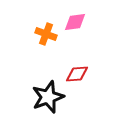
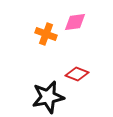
red diamond: rotated 25 degrees clockwise
black star: rotated 8 degrees clockwise
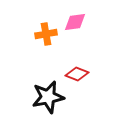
orange cross: rotated 30 degrees counterclockwise
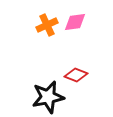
orange cross: moved 1 px right, 9 px up; rotated 15 degrees counterclockwise
red diamond: moved 1 px left, 1 px down
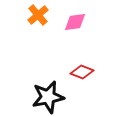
orange cross: moved 9 px left, 10 px up; rotated 15 degrees counterclockwise
red diamond: moved 6 px right, 3 px up
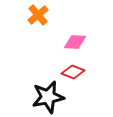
pink diamond: moved 20 px down; rotated 10 degrees clockwise
red diamond: moved 9 px left
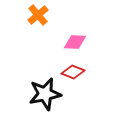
black star: moved 3 px left, 3 px up
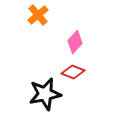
pink diamond: rotated 50 degrees counterclockwise
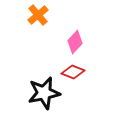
black star: moved 1 px left, 1 px up
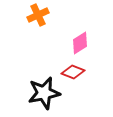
orange cross: rotated 15 degrees clockwise
pink diamond: moved 5 px right, 1 px down; rotated 15 degrees clockwise
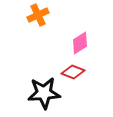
black star: rotated 8 degrees clockwise
